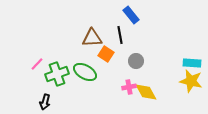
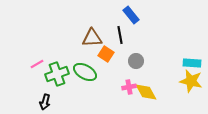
pink line: rotated 16 degrees clockwise
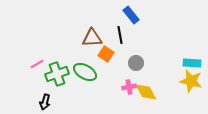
gray circle: moved 2 px down
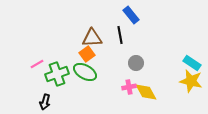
orange square: moved 19 px left; rotated 21 degrees clockwise
cyan rectangle: rotated 30 degrees clockwise
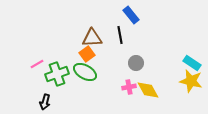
yellow diamond: moved 2 px right, 2 px up
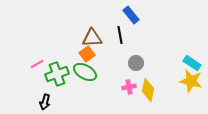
yellow diamond: rotated 40 degrees clockwise
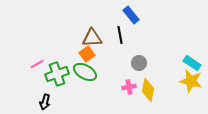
gray circle: moved 3 px right
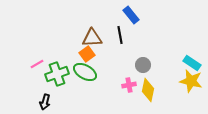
gray circle: moved 4 px right, 2 px down
pink cross: moved 2 px up
